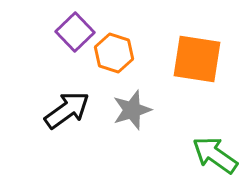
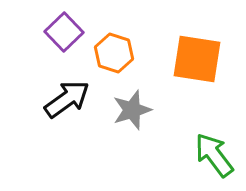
purple square: moved 11 px left
black arrow: moved 11 px up
green arrow: moved 1 px left; rotated 18 degrees clockwise
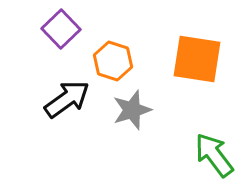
purple square: moved 3 px left, 3 px up
orange hexagon: moved 1 px left, 8 px down
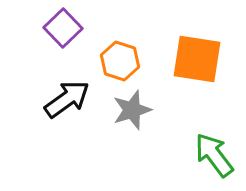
purple square: moved 2 px right, 1 px up
orange hexagon: moved 7 px right
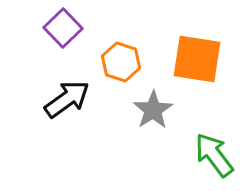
orange hexagon: moved 1 px right, 1 px down
gray star: moved 21 px right; rotated 15 degrees counterclockwise
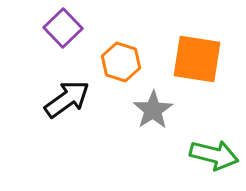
green arrow: rotated 141 degrees clockwise
